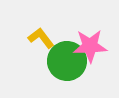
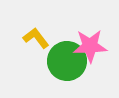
yellow L-shape: moved 5 px left
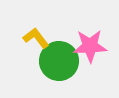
green circle: moved 8 px left
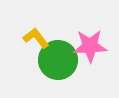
green circle: moved 1 px left, 1 px up
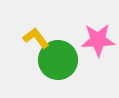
pink star: moved 8 px right, 6 px up
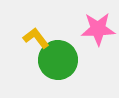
pink star: moved 11 px up
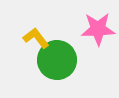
green circle: moved 1 px left
